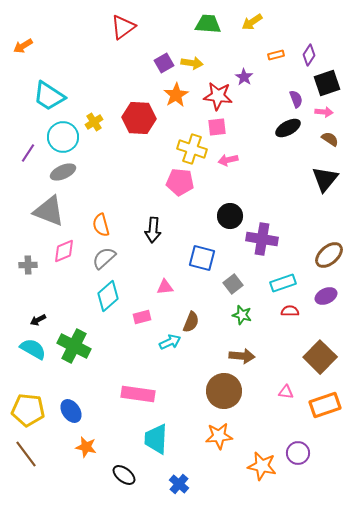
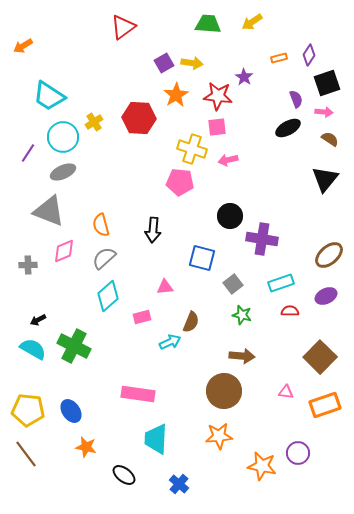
orange rectangle at (276, 55): moved 3 px right, 3 px down
cyan rectangle at (283, 283): moved 2 px left
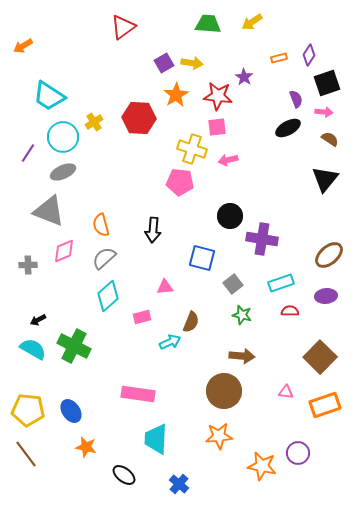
purple ellipse at (326, 296): rotated 20 degrees clockwise
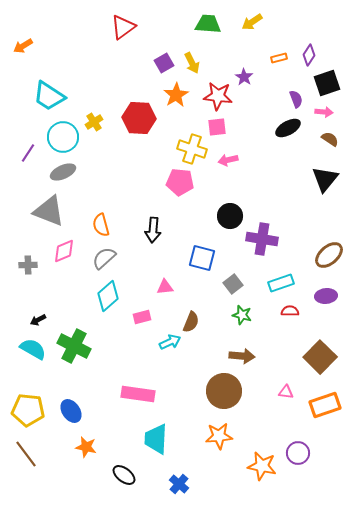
yellow arrow at (192, 63): rotated 55 degrees clockwise
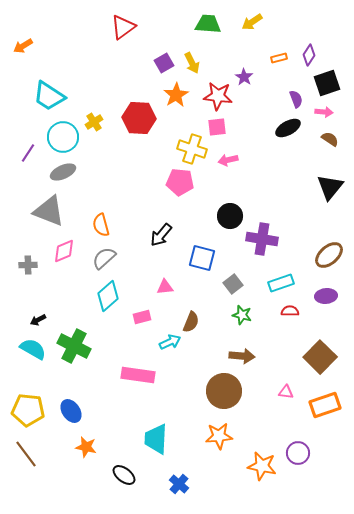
black triangle at (325, 179): moved 5 px right, 8 px down
black arrow at (153, 230): moved 8 px right, 5 px down; rotated 35 degrees clockwise
pink rectangle at (138, 394): moved 19 px up
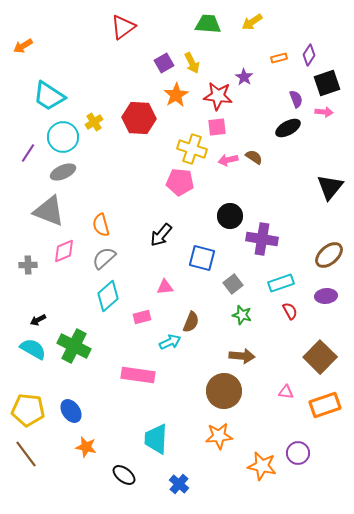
brown semicircle at (330, 139): moved 76 px left, 18 px down
red semicircle at (290, 311): rotated 60 degrees clockwise
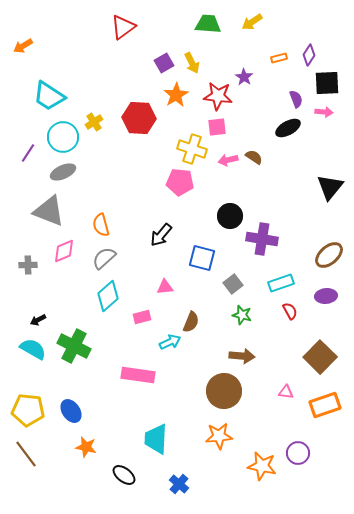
black square at (327, 83): rotated 16 degrees clockwise
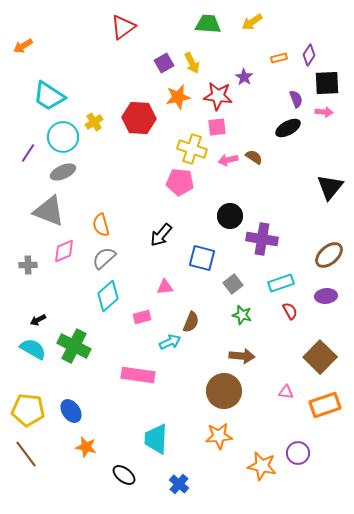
orange star at (176, 95): moved 2 px right, 2 px down; rotated 20 degrees clockwise
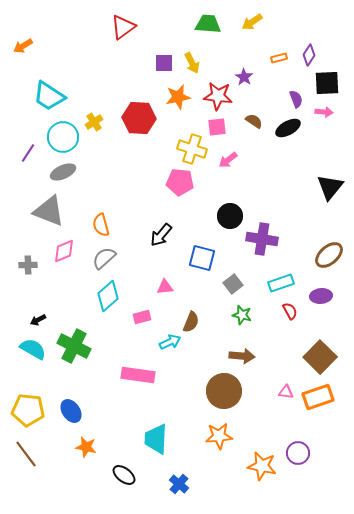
purple square at (164, 63): rotated 30 degrees clockwise
brown semicircle at (254, 157): moved 36 px up
pink arrow at (228, 160): rotated 24 degrees counterclockwise
purple ellipse at (326, 296): moved 5 px left
orange rectangle at (325, 405): moved 7 px left, 8 px up
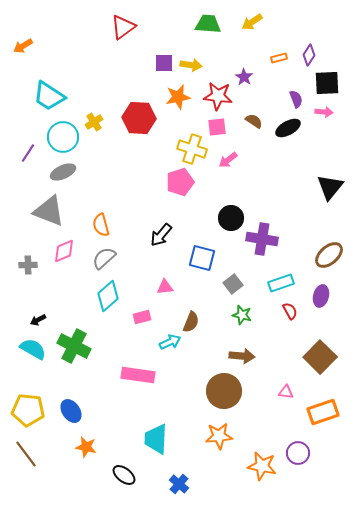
yellow arrow at (192, 63): moved 1 px left, 2 px down; rotated 55 degrees counterclockwise
pink pentagon at (180, 182): rotated 24 degrees counterclockwise
black circle at (230, 216): moved 1 px right, 2 px down
purple ellipse at (321, 296): rotated 70 degrees counterclockwise
orange rectangle at (318, 397): moved 5 px right, 15 px down
